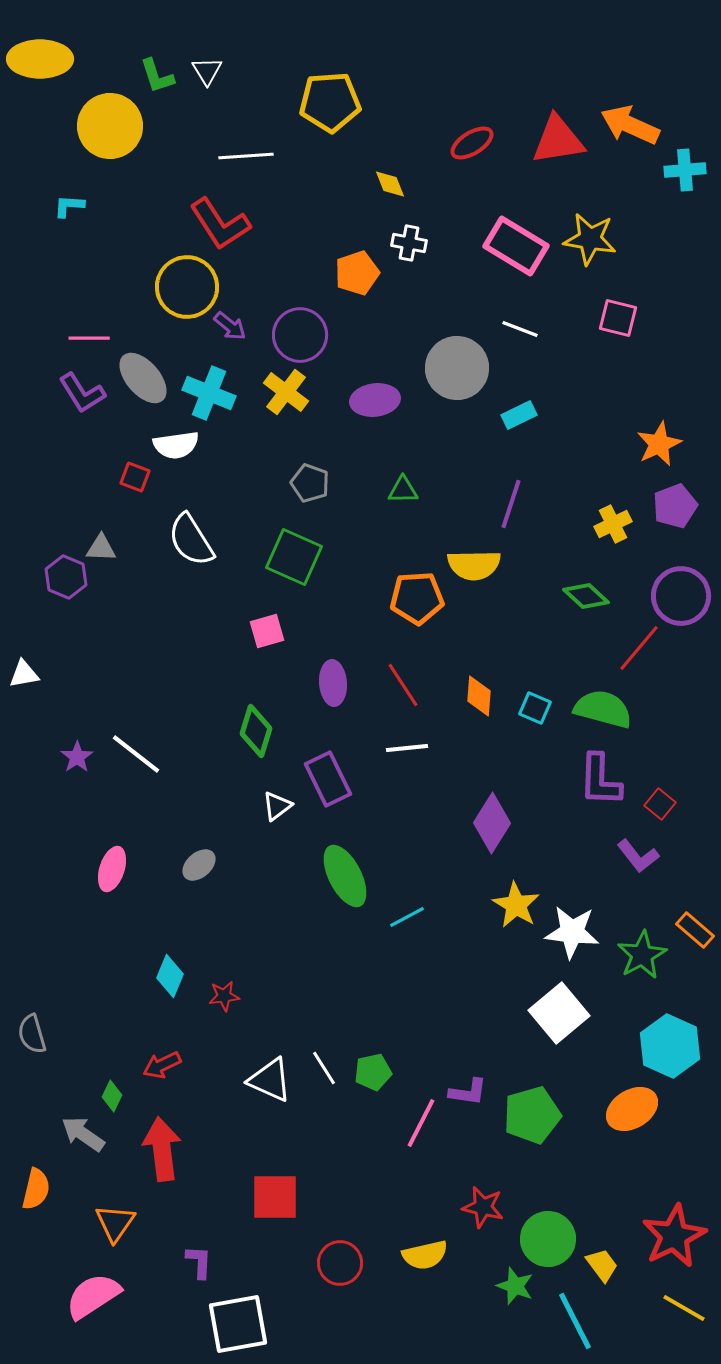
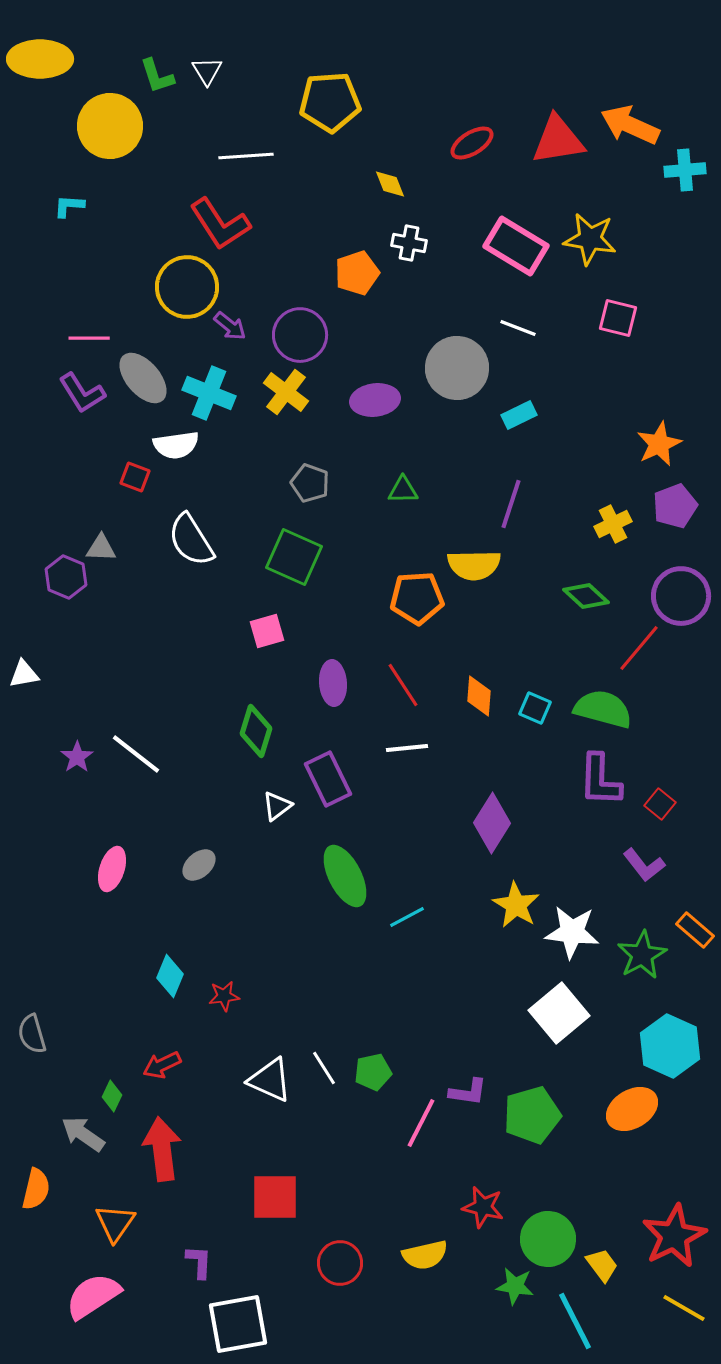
white line at (520, 329): moved 2 px left, 1 px up
purple L-shape at (638, 856): moved 6 px right, 9 px down
green star at (515, 1286): rotated 12 degrees counterclockwise
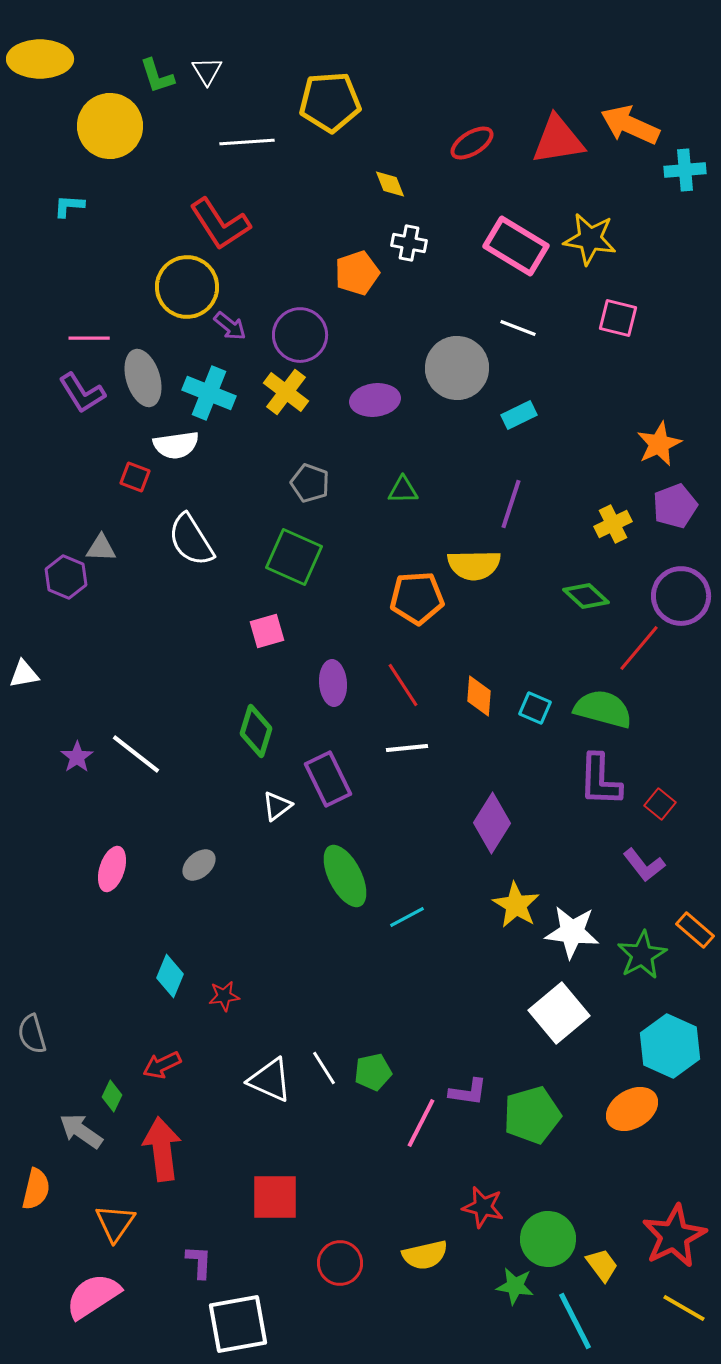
white line at (246, 156): moved 1 px right, 14 px up
gray ellipse at (143, 378): rotated 24 degrees clockwise
gray arrow at (83, 1134): moved 2 px left, 3 px up
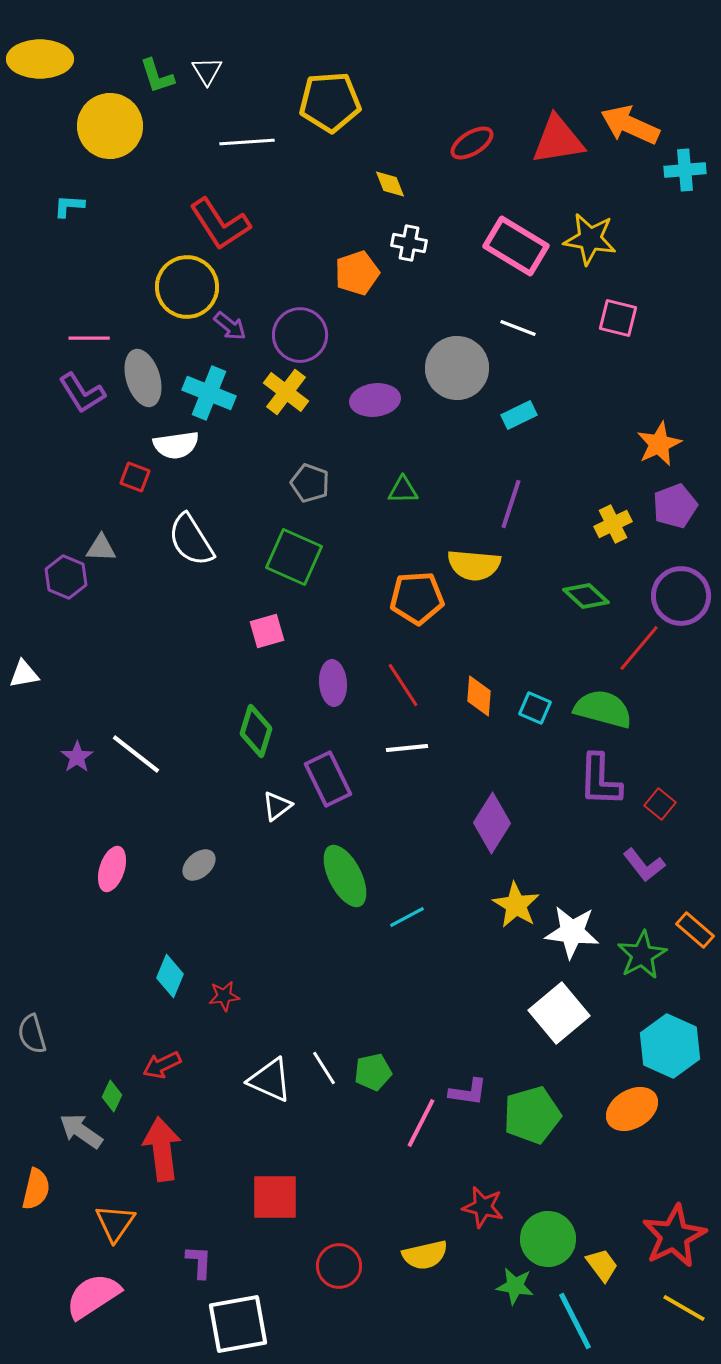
yellow semicircle at (474, 565): rotated 6 degrees clockwise
red circle at (340, 1263): moved 1 px left, 3 px down
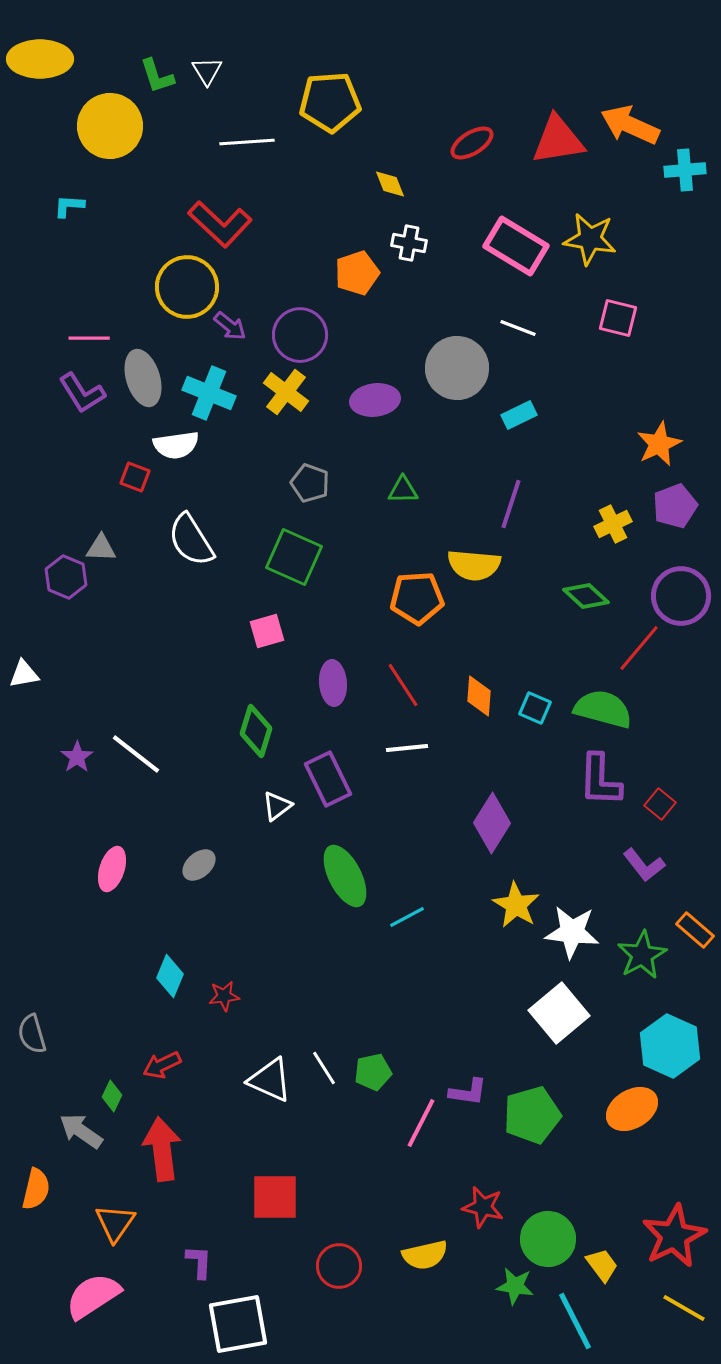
red L-shape at (220, 224): rotated 14 degrees counterclockwise
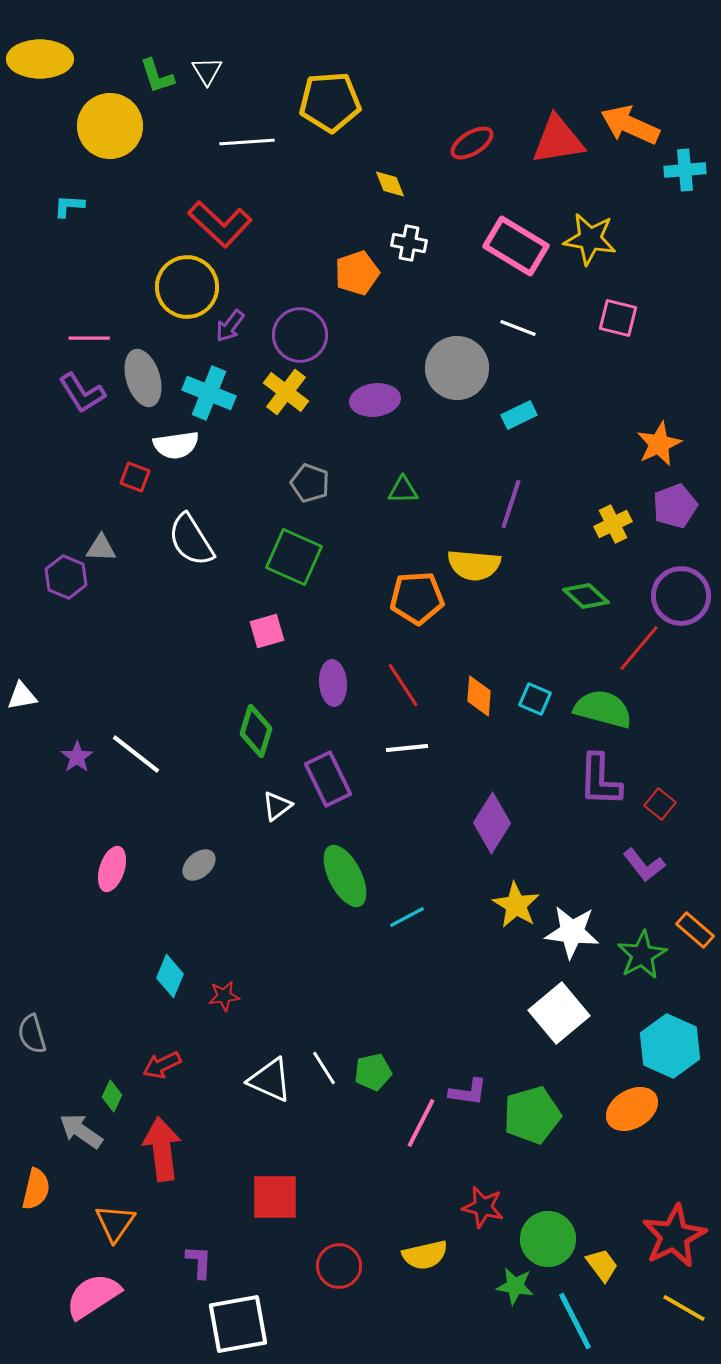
purple arrow at (230, 326): rotated 88 degrees clockwise
white triangle at (24, 674): moved 2 px left, 22 px down
cyan square at (535, 708): moved 9 px up
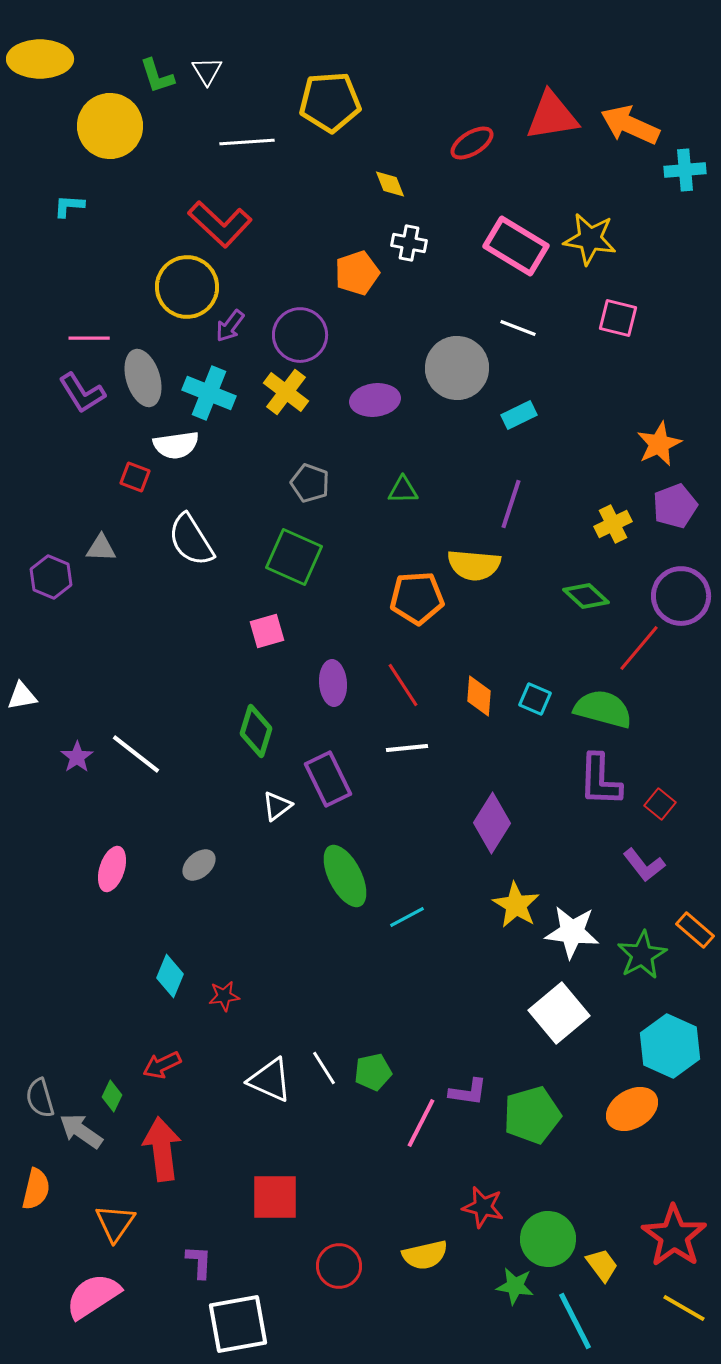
red triangle at (558, 140): moved 6 px left, 24 px up
purple hexagon at (66, 577): moved 15 px left
gray semicircle at (32, 1034): moved 8 px right, 64 px down
red star at (674, 1236): rotated 10 degrees counterclockwise
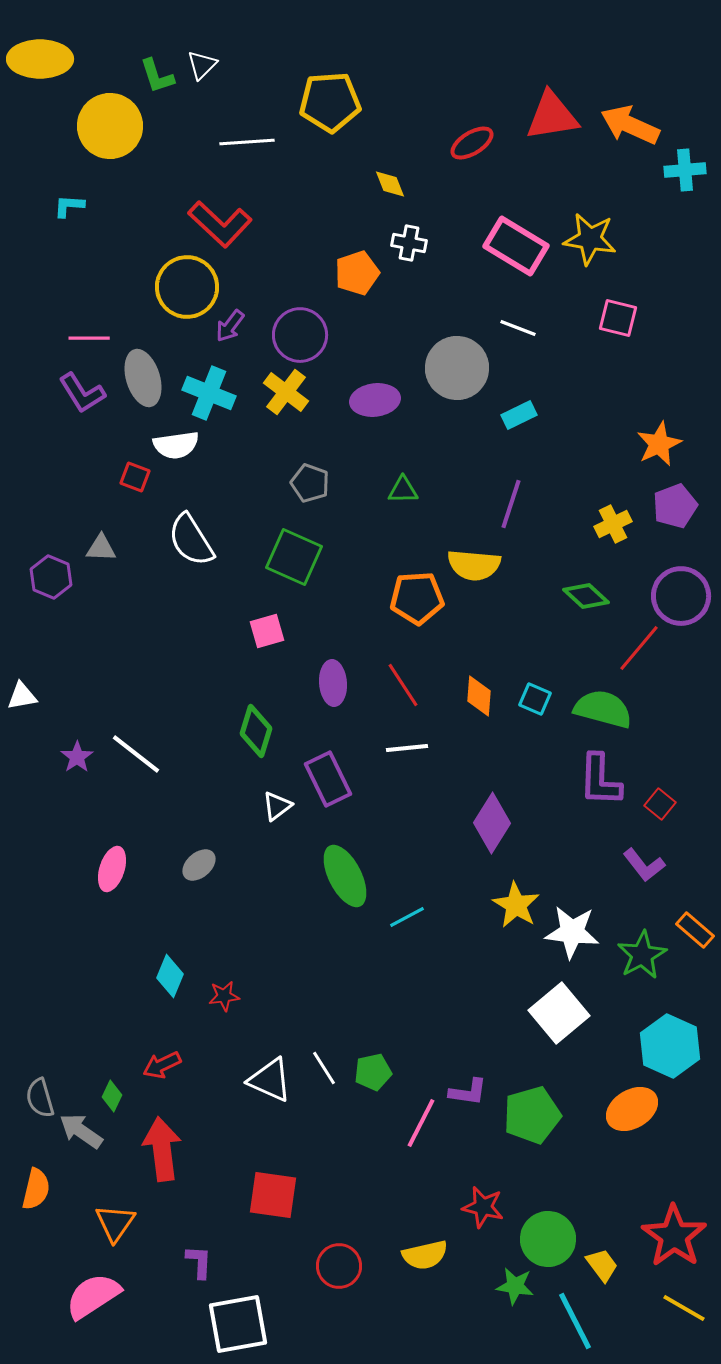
white triangle at (207, 71): moved 5 px left, 6 px up; rotated 16 degrees clockwise
red square at (275, 1197): moved 2 px left, 2 px up; rotated 8 degrees clockwise
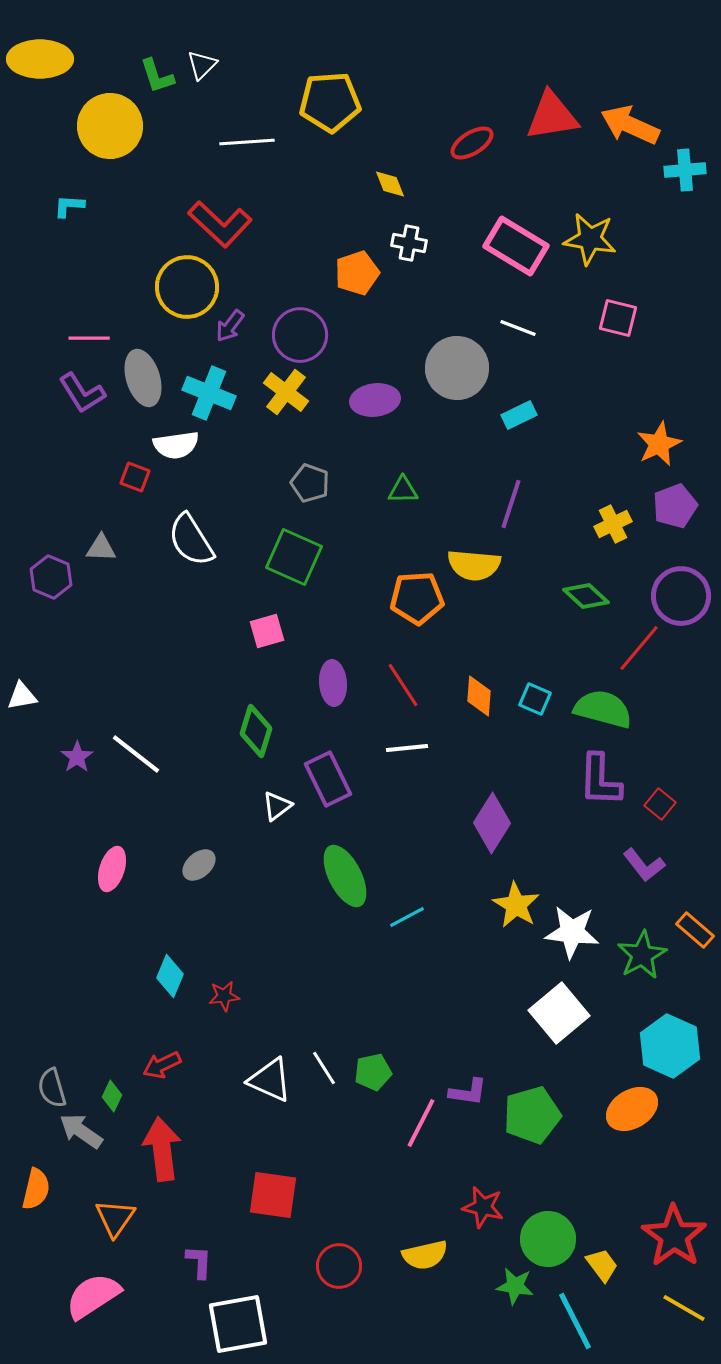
gray semicircle at (40, 1098): moved 12 px right, 10 px up
orange triangle at (115, 1223): moved 5 px up
